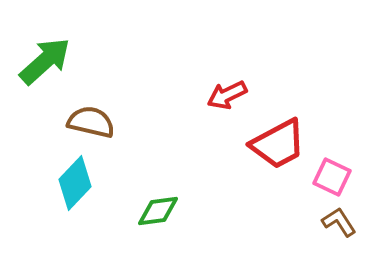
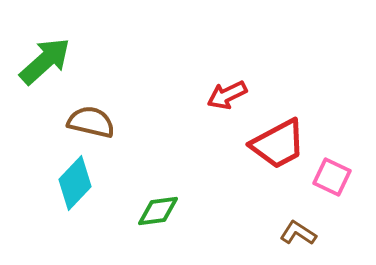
brown L-shape: moved 41 px left, 11 px down; rotated 24 degrees counterclockwise
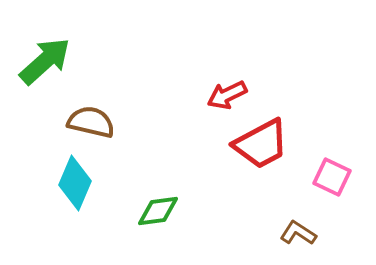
red trapezoid: moved 17 px left
cyan diamond: rotated 20 degrees counterclockwise
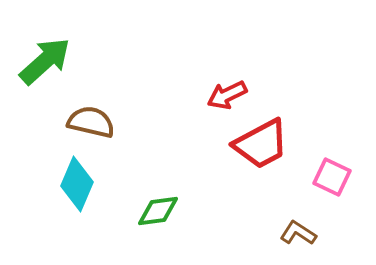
cyan diamond: moved 2 px right, 1 px down
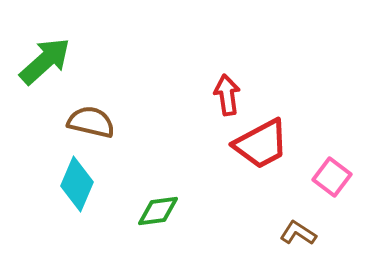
red arrow: rotated 108 degrees clockwise
pink square: rotated 12 degrees clockwise
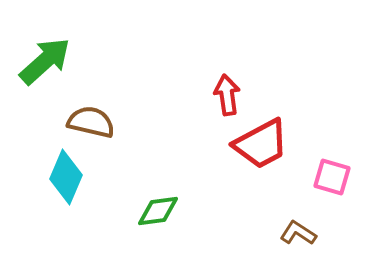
pink square: rotated 21 degrees counterclockwise
cyan diamond: moved 11 px left, 7 px up
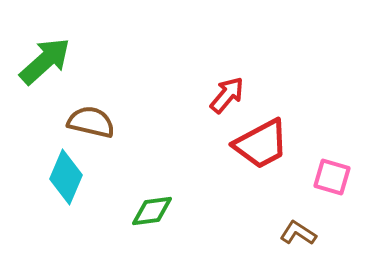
red arrow: rotated 48 degrees clockwise
green diamond: moved 6 px left
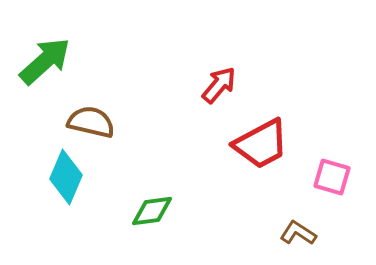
red arrow: moved 8 px left, 10 px up
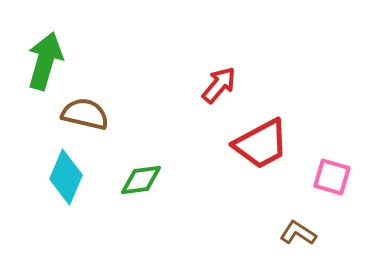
green arrow: rotated 32 degrees counterclockwise
brown semicircle: moved 6 px left, 8 px up
green diamond: moved 11 px left, 31 px up
